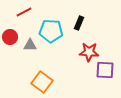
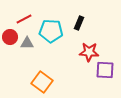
red line: moved 7 px down
gray triangle: moved 3 px left, 2 px up
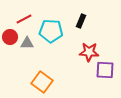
black rectangle: moved 2 px right, 2 px up
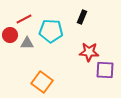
black rectangle: moved 1 px right, 4 px up
red circle: moved 2 px up
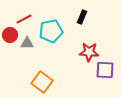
cyan pentagon: rotated 15 degrees counterclockwise
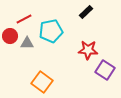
black rectangle: moved 4 px right, 5 px up; rotated 24 degrees clockwise
red circle: moved 1 px down
red star: moved 1 px left, 2 px up
purple square: rotated 30 degrees clockwise
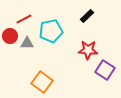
black rectangle: moved 1 px right, 4 px down
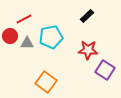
cyan pentagon: moved 6 px down
orange square: moved 4 px right
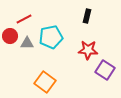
black rectangle: rotated 32 degrees counterclockwise
orange square: moved 1 px left
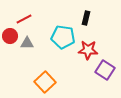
black rectangle: moved 1 px left, 2 px down
cyan pentagon: moved 12 px right; rotated 20 degrees clockwise
orange square: rotated 10 degrees clockwise
